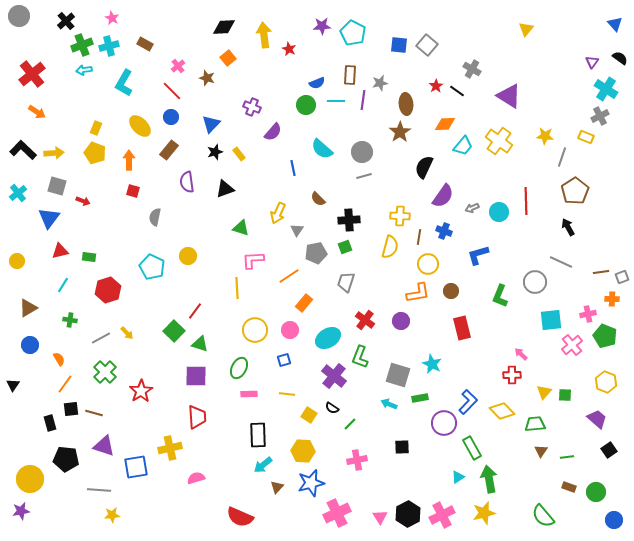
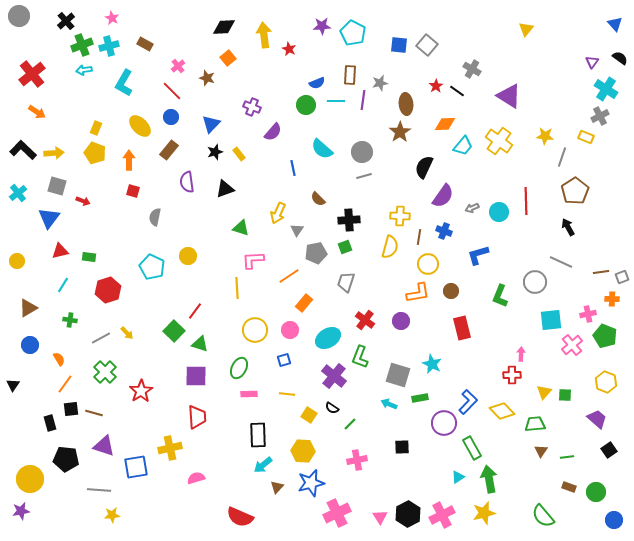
pink arrow at (521, 354): rotated 48 degrees clockwise
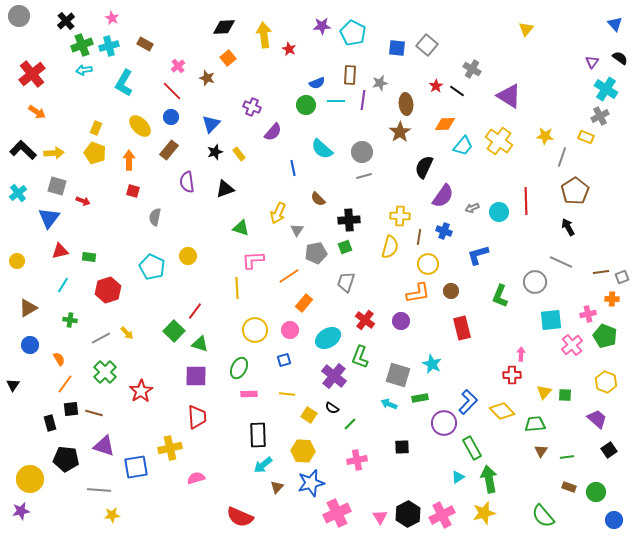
blue square at (399, 45): moved 2 px left, 3 px down
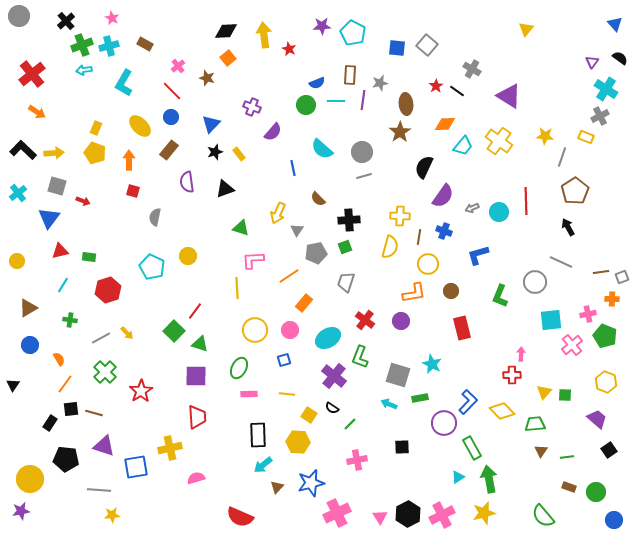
black diamond at (224, 27): moved 2 px right, 4 px down
orange L-shape at (418, 293): moved 4 px left
black rectangle at (50, 423): rotated 49 degrees clockwise
yellow hexagon at (303, 451): moved 5 px left, 9 px up
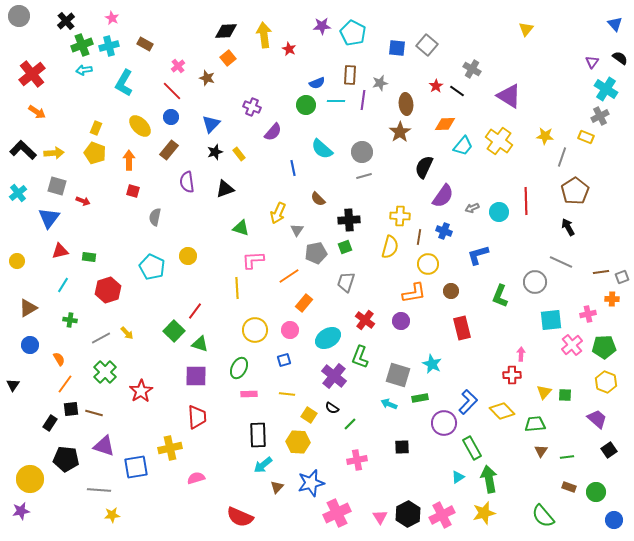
green pentagon at (605, 336): moved 1 px left, 11 px down; rotated 25 degrees counterclockwise
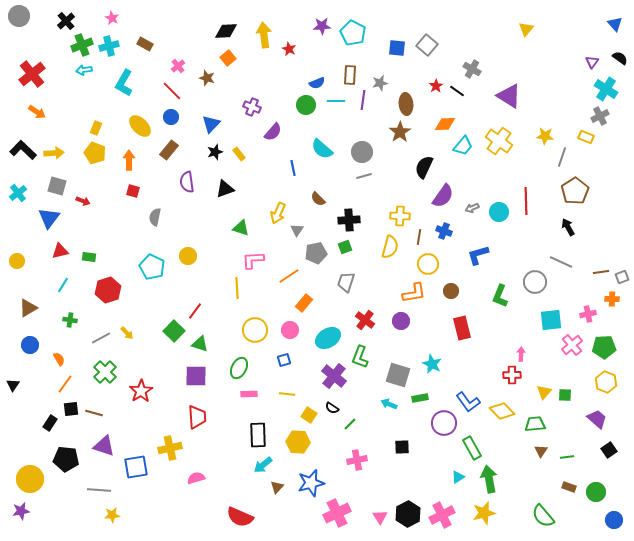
blue L-shape at (468, 402): rotated 100 degrees clockwise
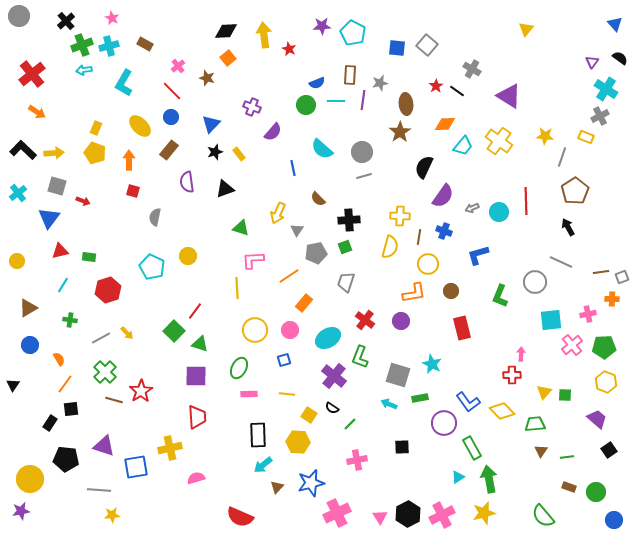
brown line at (94, 413): moved 20 px right, 13 px up
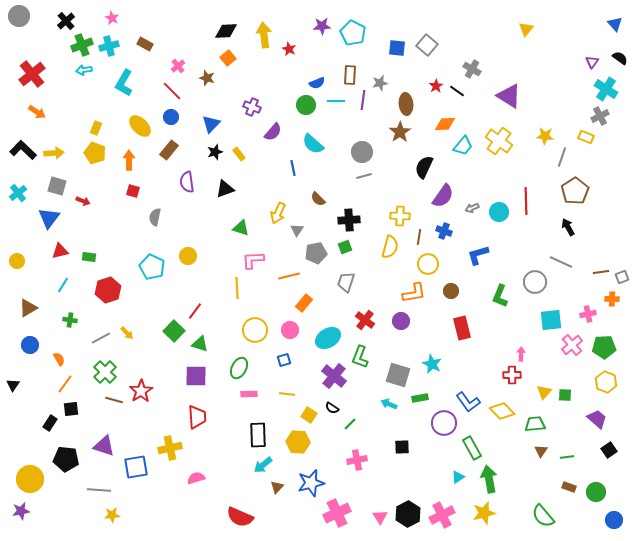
cyan semicircle at (322, 149): moved 9 px left, 5 px up
orange line at (289, 276): rotated 20 degrees clockwise
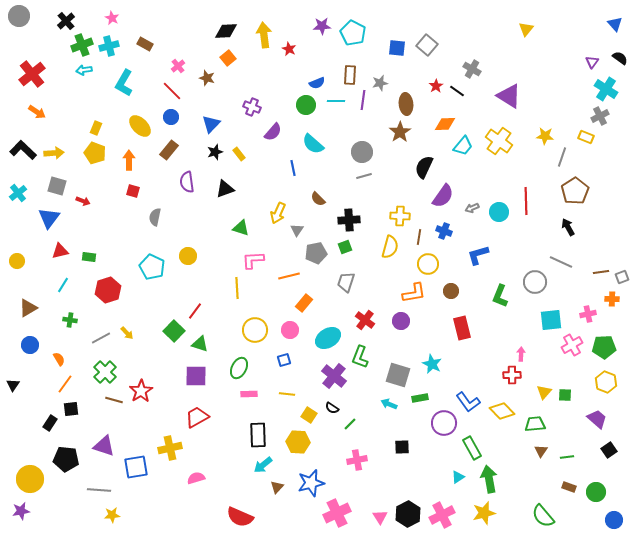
pink cross at (572, 345): rotated 10 degrees clockwise
red trapezoid at (197, 417): rotated 115 degrees counterclockwise
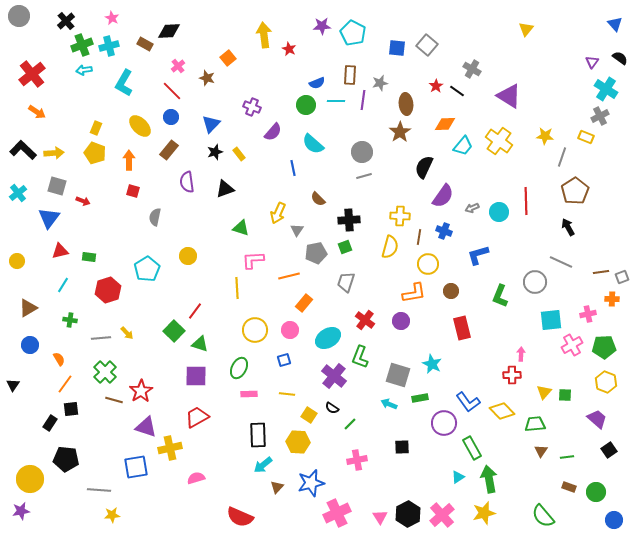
black diamond at (226, 31): moved 57 px left
cyan pentagon at (152, 267): moved 5 px left, 2 px down; rotated 15 degrees clockwise
gray line at (101, 338): rotated 24 degrees clockwise
purple triangle at (104, 446): moved 42 px right, 19 px up
pink cross at (442, 515): rotated 15 degrees counterclockwise
